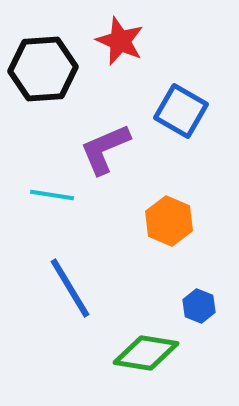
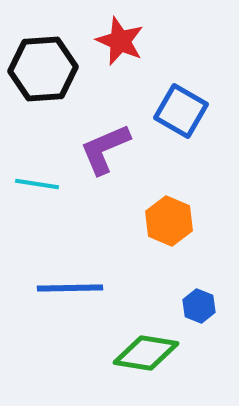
cyan line: moved 15 px left, 11 px up
blue line: rotated 60 degrees counterclockwise
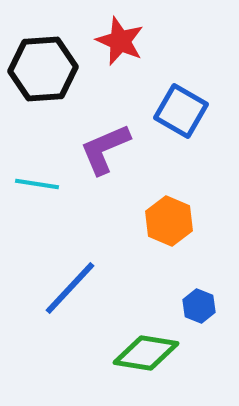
blue line: rotated 46 degrees counterclockwise
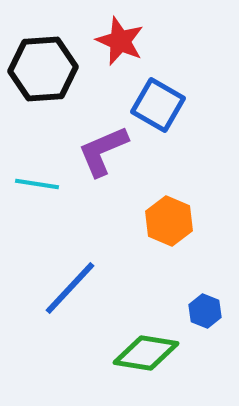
blue square: moved 23 px left, 6 px up
purple L-shape: moved 2 px left, 2 px down
blue hexagon: moved 6 px right, 5 px down
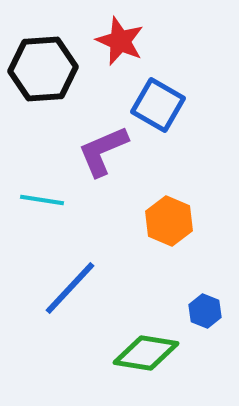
cyan line: moved 5 px right, 16 px down
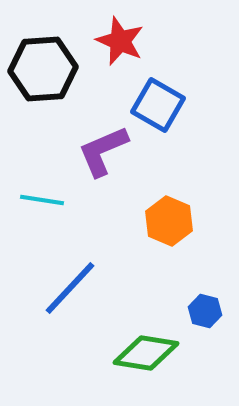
blue hexagon: rotated 8 degrees counterclockwise
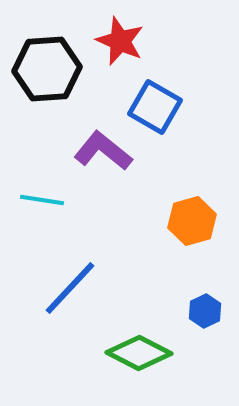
black hexagon: moved 4 px right
blue square: moved 3 px left, 2 px down
purple L-shape: rotated 62 degrees clockwise
orange hexagon: moved 23 px right; rotated 21 degrees clockwise
blue hexagon: rotated 20 degrees clockwise
green diamond: moved 7 px left; rotated 18 degrees clockwise
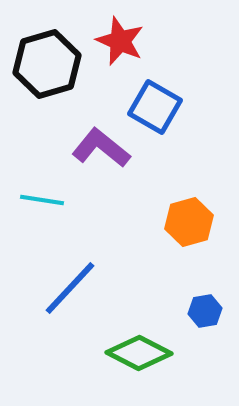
black hexagon: moved 5 px up; rotated 12 degrees counterclockwise
purple L-shape: moved 2 px left, 3 px up
orange hexagon: moved 3 px left, 1 px down
blue hexagon: rotated 16 degrees clockwise
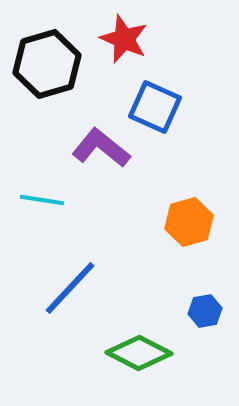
red star: moved 4 px right, 2 px up
blue square: rotated 6 degrees counterclockwise
